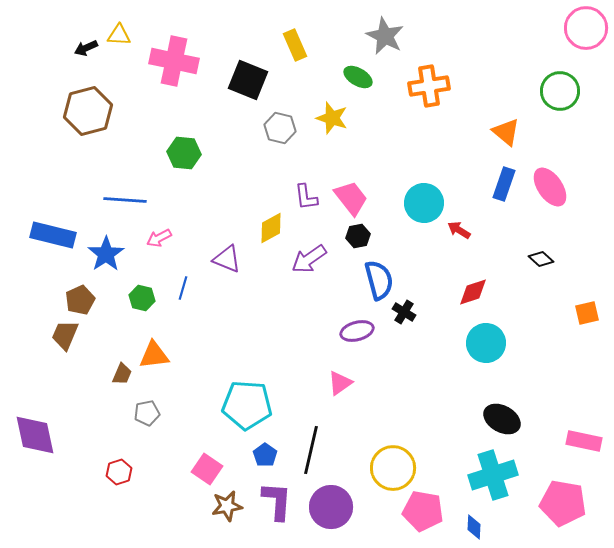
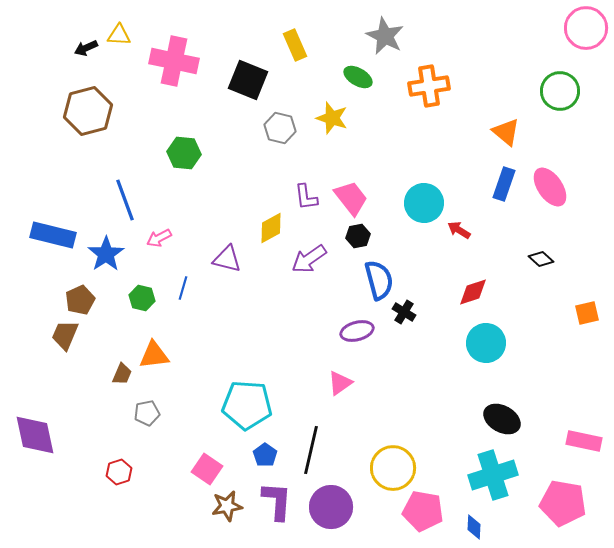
blue line at (125, 200): rotated 66 degrees clockwise
purple triangle at (227, 259): rotated 8 degrees counterclockwise
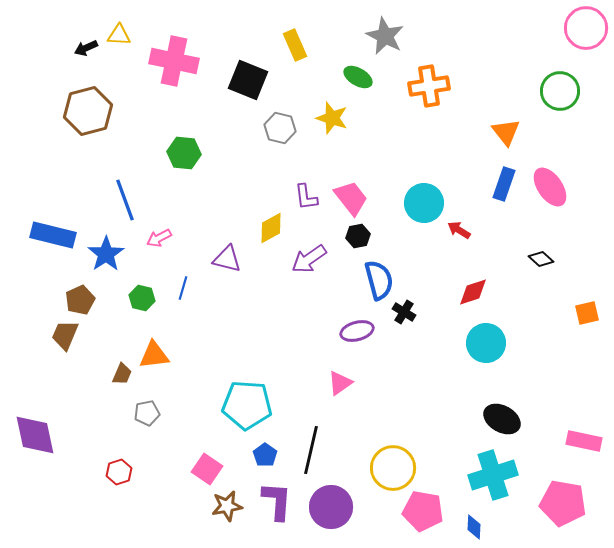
orange triangle at (506, 132): rotated 12 degrees clockwise
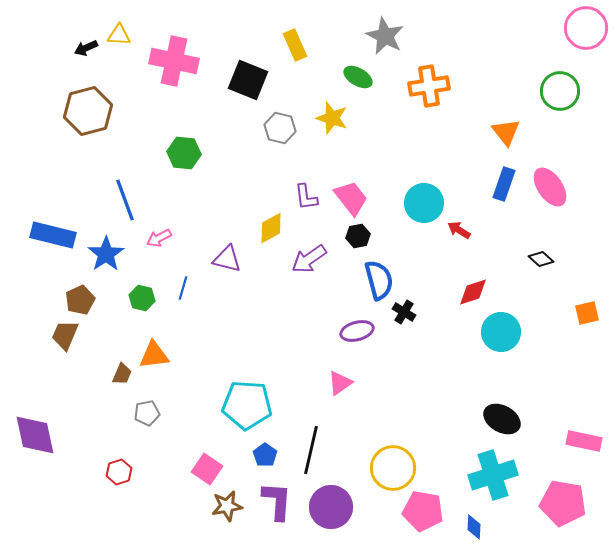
cyan circle at (486, 343): moved 15 px right, 11 px up
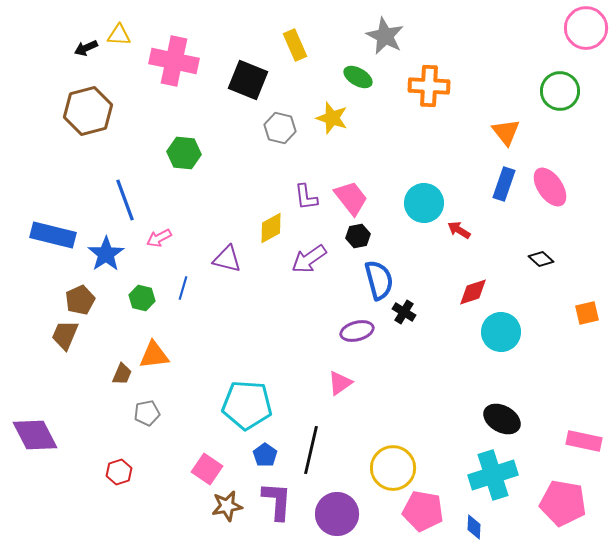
orange cross at (429, 86): rotated 12 degrees clockwise
purple diamond at (35, 435): rotated 15 degrees counterclockwise
purple circle at (331, 507): moved 6 px right, 7 px down
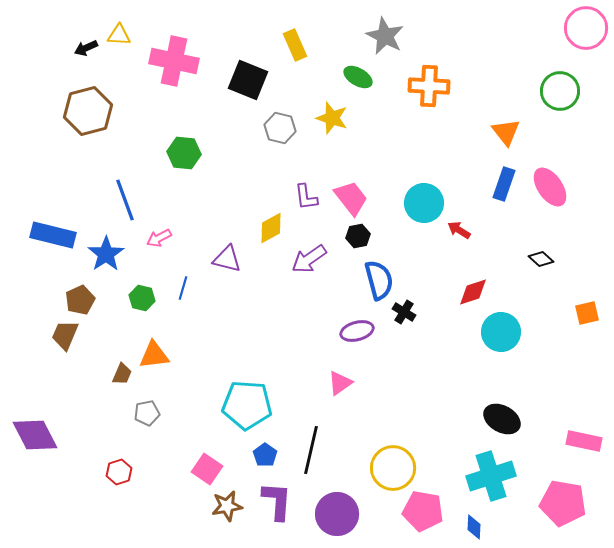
cyan cross at (493, 475): moved 2 px left, 1 px down
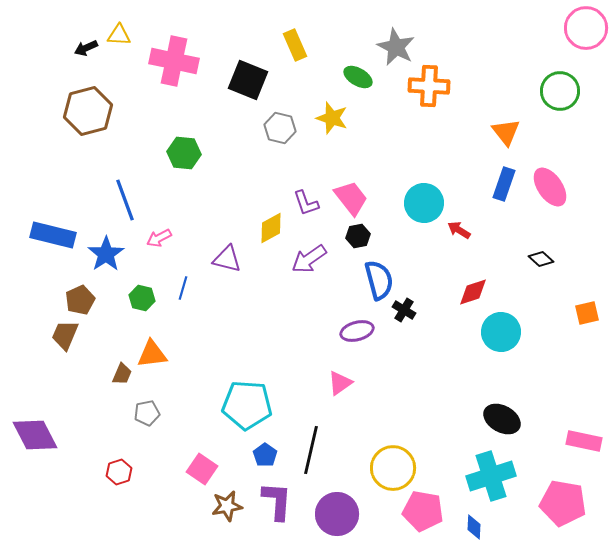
gray star at (385, 36): moved 11 px right, 11 px down
purple L-shape at (306, 197): moved 6 px down; rotated 12 degrees counterclockwise
black cross at (404, 312): moved 2 px up
orange triangle at (154, 355): moved 2 px left, 1 px up
pink square at (207, 469): moved 5 px left
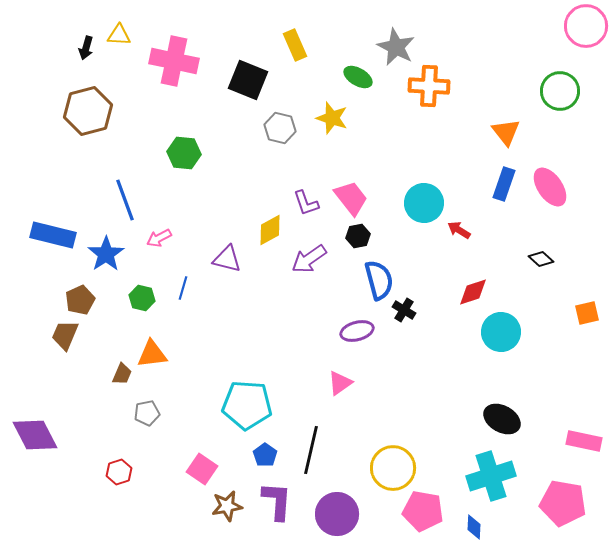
pink circle at (586, 28): moved 2 px up
black arrow at (86, 48): rotated 50 degrees counterclockwise
yellow diamond at (271, 228): moved 1 px left, 2 px down
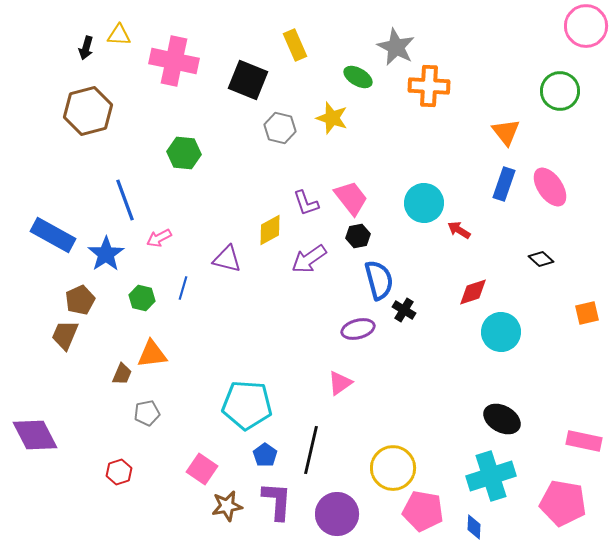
blue rectangle at (53, 235): rotated 15 degrees clockwise
purple ellipse at (357, 331): moved 1 px right, 2 px up
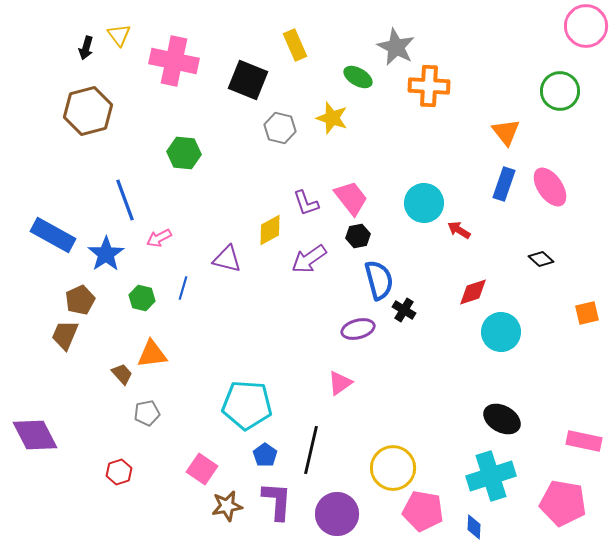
yellow triangle at (119, 35): rotated 50 degrees clockwise
brown trapezoid at (122, 374): rotated 65 degrees counterclockwise
